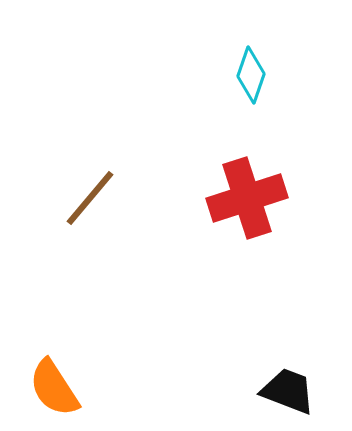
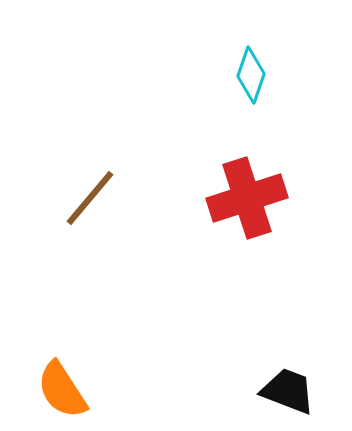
orange semicircle: moved 8 px right, 2 px down
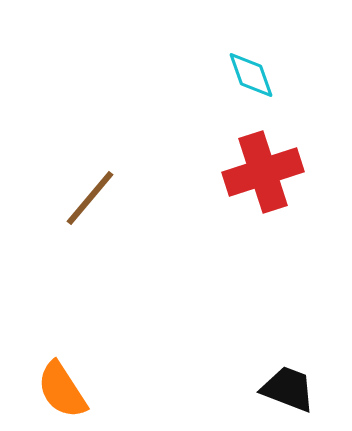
cyan diamond: rotated 38 degrees counterclockwise
red cross: moved 16 px right, 26 px up
black trapezoid: moved 2 px up
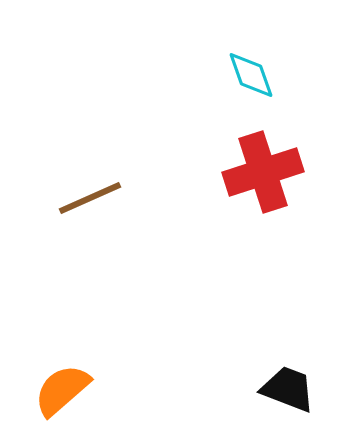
brown line: rotated 26 degrees clockwise
orange semicircle: rotated 82 degrees clockwise
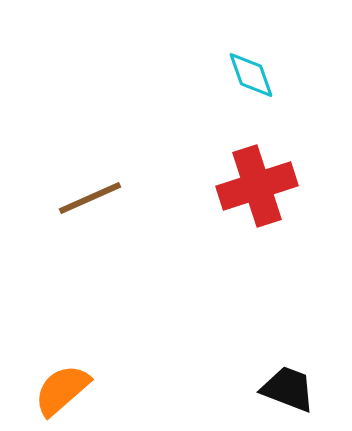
red cross: moved 6 px left, 14 px down
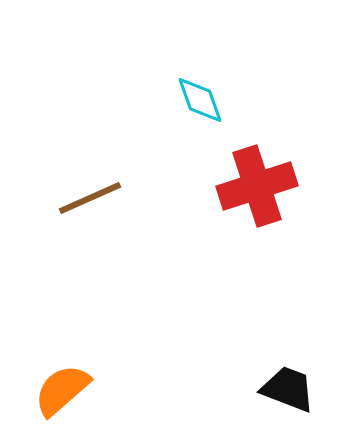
cyan diamond: moved 51 px left, 25 px down
